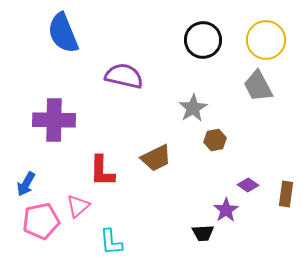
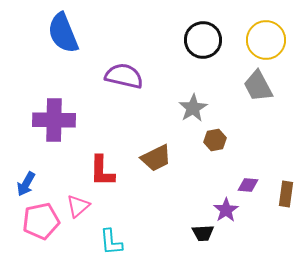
purple diamond: rotated 30 degrees counterclockwise
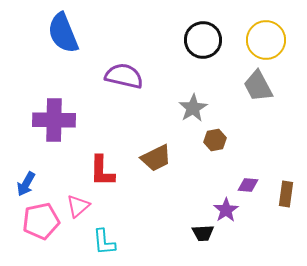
cyan L-shape: moved 7 px left
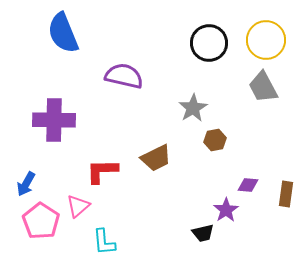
black circle: moved 6 px right, 3 px down
gray trapezoid: moved 5 px right, 1 px down
red L-shape: rotated 88 degrees clockwise
pink pentagon: rotated 27 degrees counterclockwise
black trapezoid: rotated 10 degrees counterclockwise
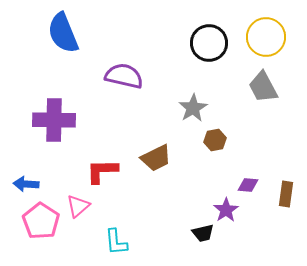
yellow circle: moved 3 px up
blue arrow: rotated 65 degrees clockwise
cyan L-shape: moved 12 px right
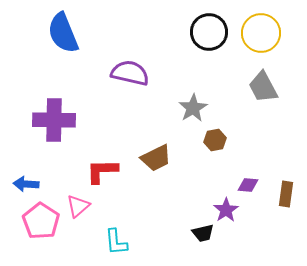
yellow circle: moved 5 px left, 4 px up
black circle: moved 11 px up
purple semicircle: moved 6 px right, 3 px up
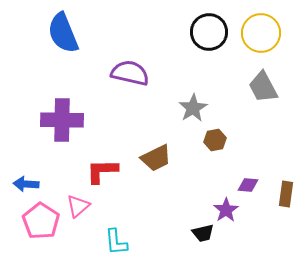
purple cross: moved 8 px right
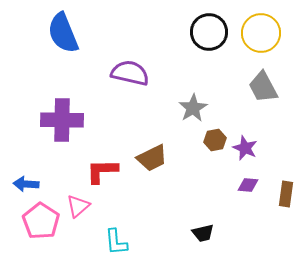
brown trapezoid: moved 4 px left
purple star: moved 19 px right, 62 px up; rotated 15 degrees counterclockwise
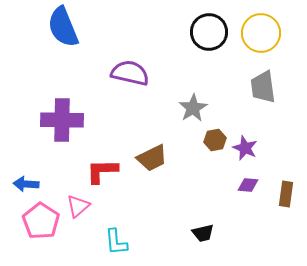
blue semicircle: moved 6 px up
gray trapezoid: rotated 20 degrees clockwise
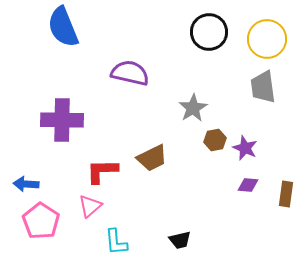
yellow circle: moved 6 px right, 6 px down
pink triangle: moved 12 px right
black trapezoid: moved 23 px left, 7 px down
